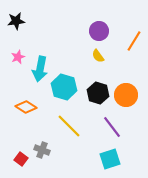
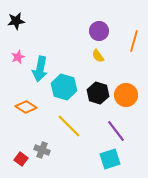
orange line: rotated 15 degrees counterclockwise
purple line: moved 4 px right, 4 px down
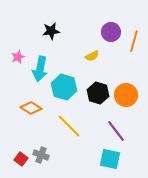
black star: moved 35 px right, 10 px down
purple circle: moved 12 px right, 1 px down
yellow semicircle: moved 6 px left; rotated 80 degrees counterclockwise
orange diamond: moved 5 px right, 1 px down
gray cross: moved 1 px left, 5 px down
cyan square: rotated 30 degrees clockwise
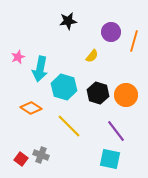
black star: moved 17 px right, 10 px up
yellow semicircle: rotated 24 degrees counterclockwise
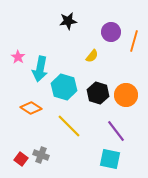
pink star: rotated 16 degrees counterclockwise
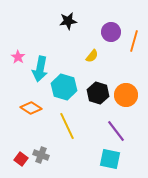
yellow line: moved 2 px left; rotated 20 degrees clockwise
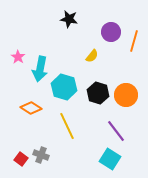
black star: moved 1 px right, 2 px up; rotated 18 degrees clockwise
cyan square: rotated 20 degrees clockwise
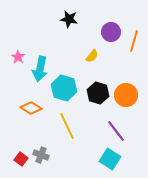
cyan hexagon: moved 1 px down
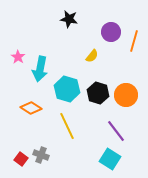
cyan hexagon: moved 3 px right, 1 px down
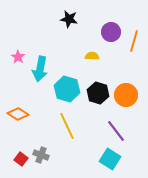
yellow semicircle: rotated 128 degrees counterclockwise
orange diamond: moved 13 px left, 6 px down
